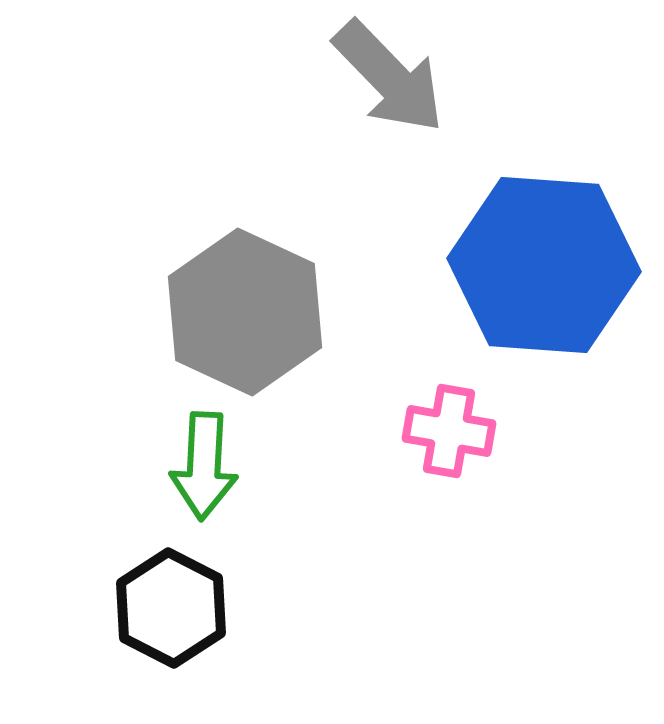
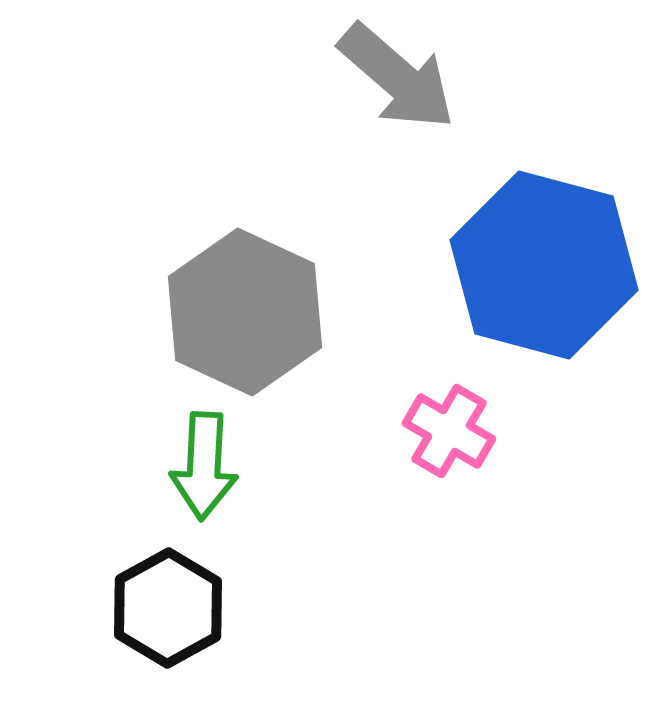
gray arrow: moved 8 px right; rotated 5 degrees counterclockwise
blue hexagon: rotated 11 degrees clockwise
pink cross: rotated 20 degrees clockwise
black hexagon: moved 3 px left; rotated 4 degrees clockwise
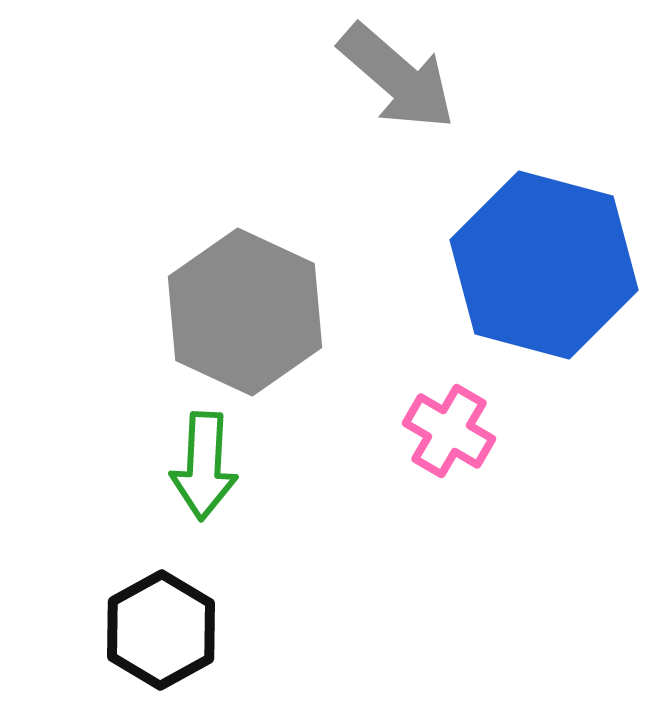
black hexagon: moved 7 px left, 22 px down
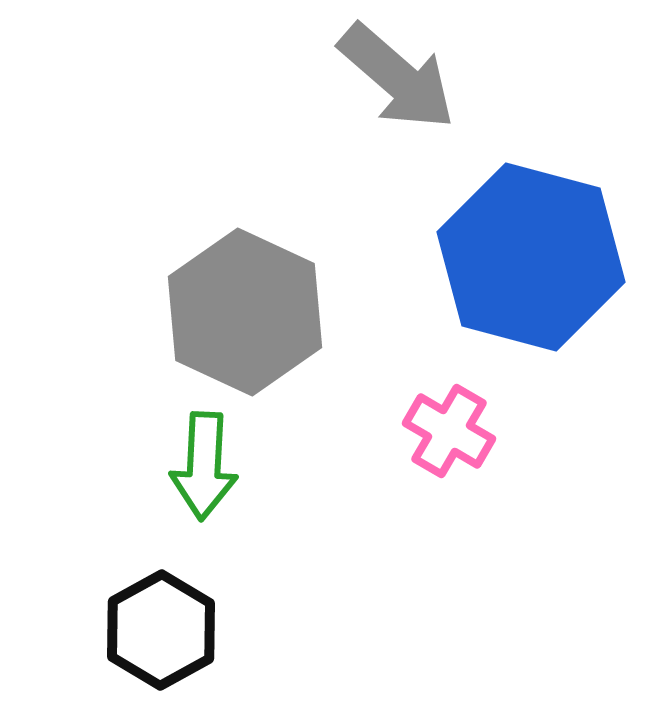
blue hexagon: moved 13 px left, 8 px up
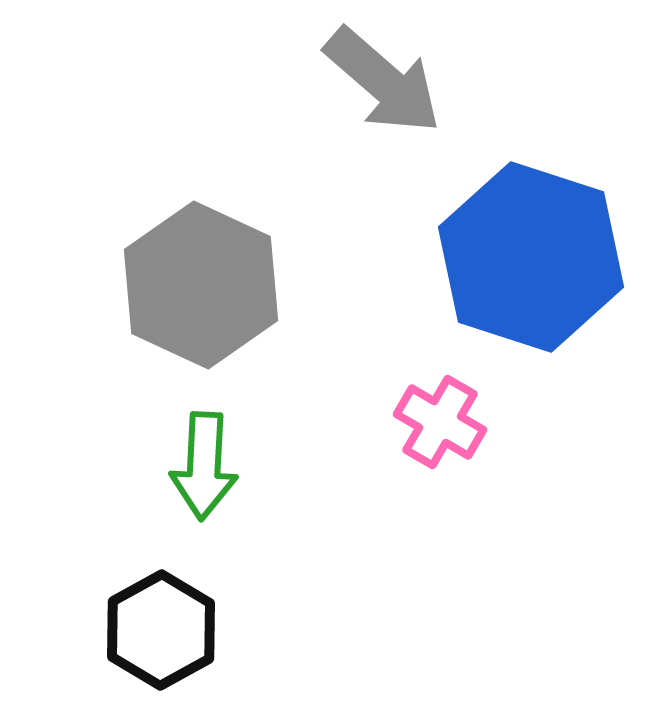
gray arrow: moved 14 px left, 4 px down
blue hexagon: rotated 3 degrees clockwise
gray hexagon: moved 44 px left, 27 px up
pink cross: moved 9 px left, 9 px up
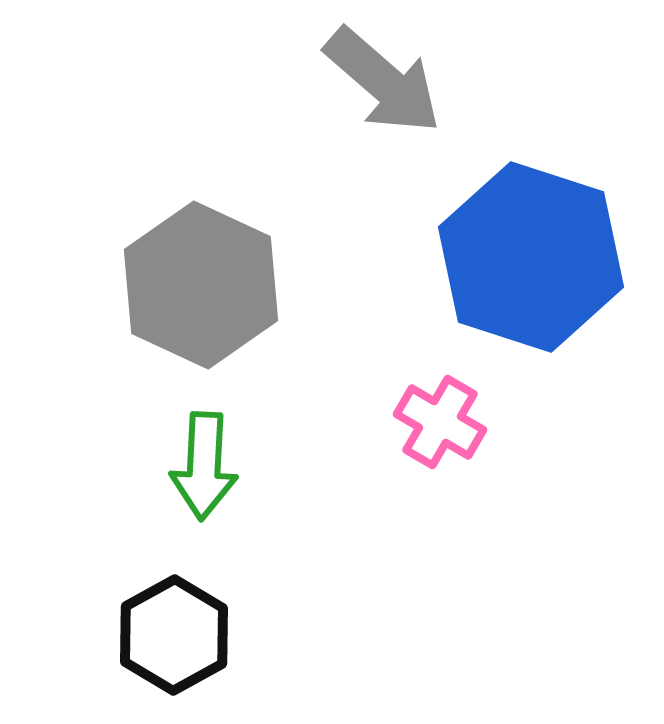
black hexagon: moved 13 px right, 5 px down
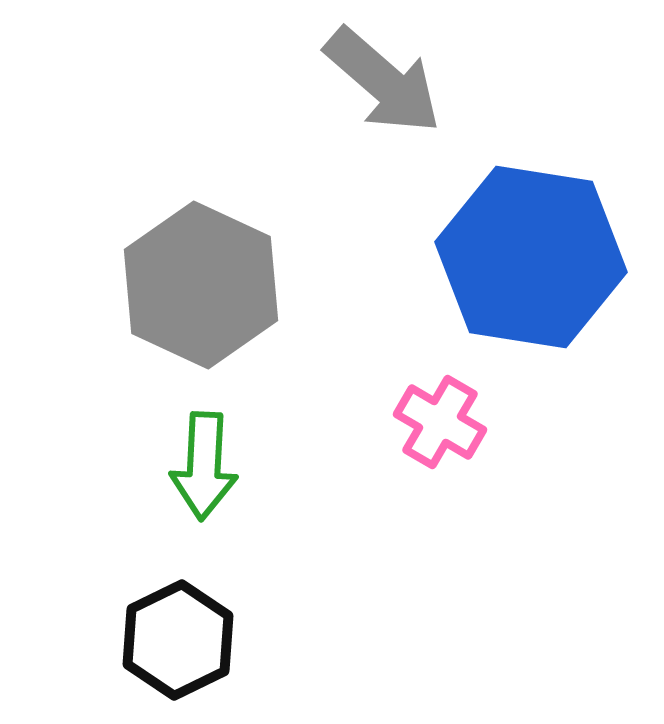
blue hexagon: rotated 9 degrees counterclockwise
black hexagon: moved 4 px right, 5 px down; rotated 3 degrees clockwise
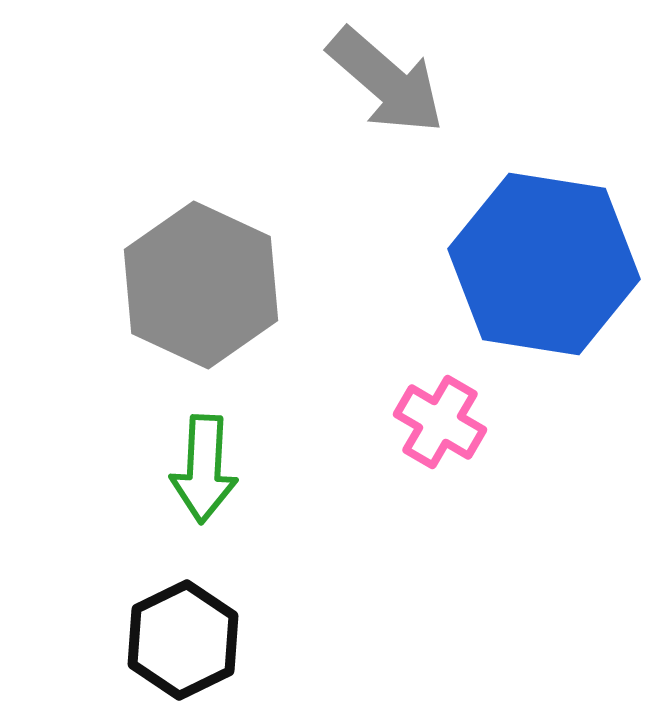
gray arrow: moved 3 px right
blue hexagon: moved 13 px right, 7 px down
green arrow: moved 3 px down
black hexagon: moved 5 px right
